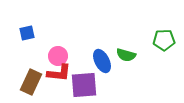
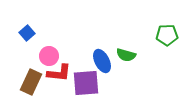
blue square: rotated 28 degrees counterclockwise
green pentagon: moved 3 px right, 5 px up
pink circle: moved 9 px left
purple square: moved 2 px right, 2 px up
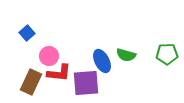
green pentagon: moved 19 px down
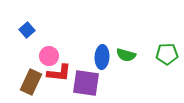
blue square: moved 3 px up
blue ellipse: moved 4 px up; rotated 30 degrees clockwise
purple square: rotated 12 degrees clockwise
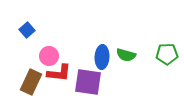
purple square: moved 2 px right, 1 px up
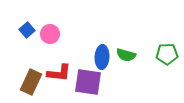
pink circle: moved 1 px right, 22 px up
